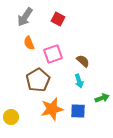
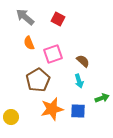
gray arrow: rotated 96 degrees clockwise
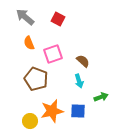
brown pentagon: moved 2 px left, 1 px up; rotated 20 degrees counterclockwise
green arrow: moved 1 px left, 1 px up
orange star: moved 2 px down
yellow circle: moved 19 px right, 4 px down
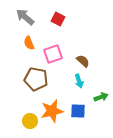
brown pentagon: rotated 10 degrees counterclockwise
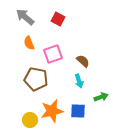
yellow circle: moved 1 px up
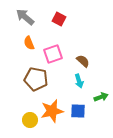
red square: moved 1 px right
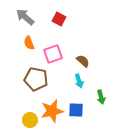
green arrow: rotated 96 degrees clockwise
blue square: moved 2 px left, 1 px up
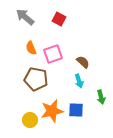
orange semicircle: moved 2 px right, 5 px down
brown semicircle: moved 1 px down
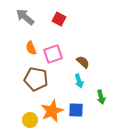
orange star: rotated 10 degrees counterclockwise
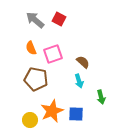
gray arrow: moved 10 px right, 3 px down
blue square: moved 4 px down
